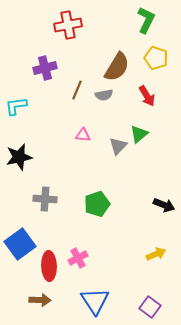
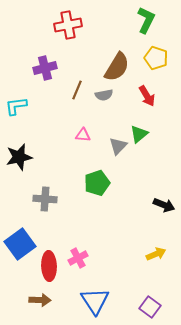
green pentagon: moved 21 px up
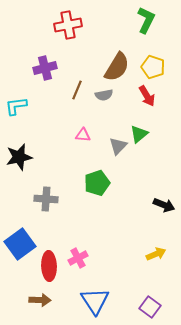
yellow pentagon: moved 3 px left, 9 px down
gray cross: moved 1 px right
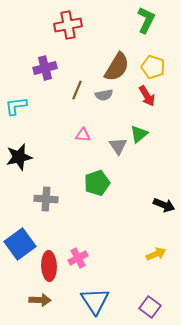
gray triangle: rotated 18 degrees counterclockwise
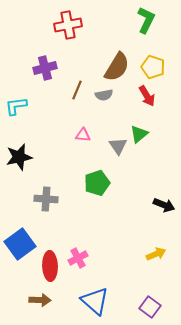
red ellipse: moved 1 px right
blue triangle: rotated 16 degrees counterclockwise
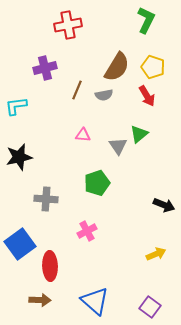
pink cross: moved 9 px right, 27 px up
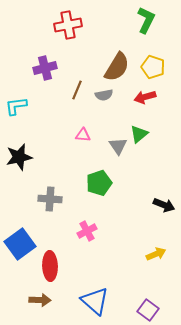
red arrow: moved 2 px left, 1 px down; rotated 105 degrees clockwise
green pentagon: moved 2 px right
gray cross: moved 4 px right
purple square: moved 2 px left, 3 px down
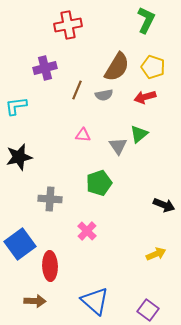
pink cross: rotated 18 degrees counterclockwise
brown arrow: moved 5 px left, 1 px down
